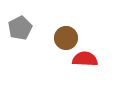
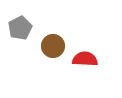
brown circle: moved 13 px left, 8 px down
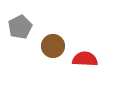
gray pentagon: moved 1 px up
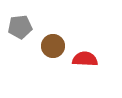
gray pentagon: rotated 20 degrees clockwise
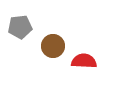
red semicircle: moved 1 px left, 2 px down
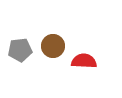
gray pentagon: moved 23 px down
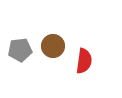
red semicircle: rotated 95 degrees clockwise
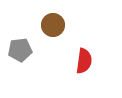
brown circle: moved 21 px up
